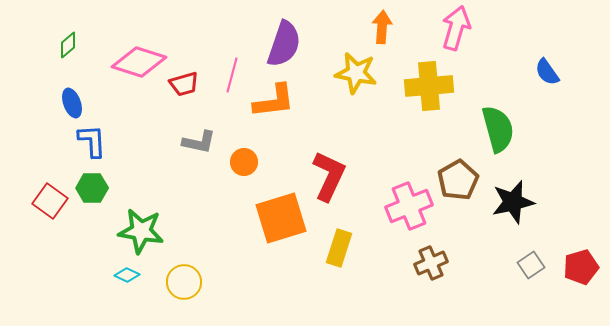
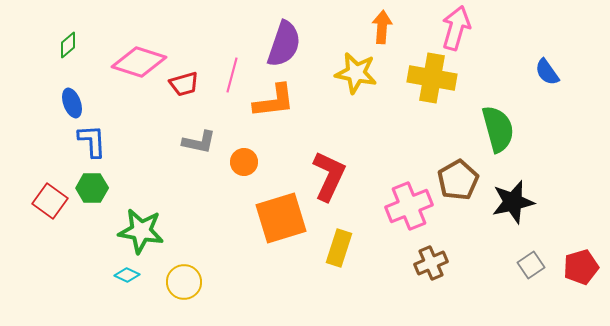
yellow cross: moved 3 px right, 8 px up; rotated 15 degrees clockwise
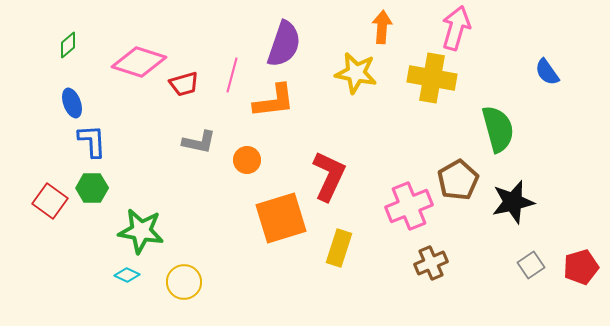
orange circle: moved 3 px right, 2 px up
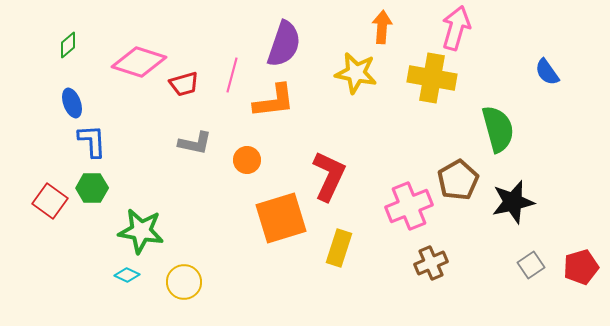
gray L-shape: moved 4 px left, 1 px down
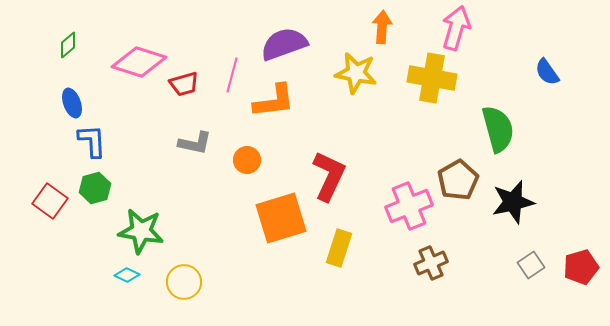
purple semicircle: rotated 129 degrees counterclockwise
green hexagon: moved 3 px right; rotated 16 degrees counterclockwise
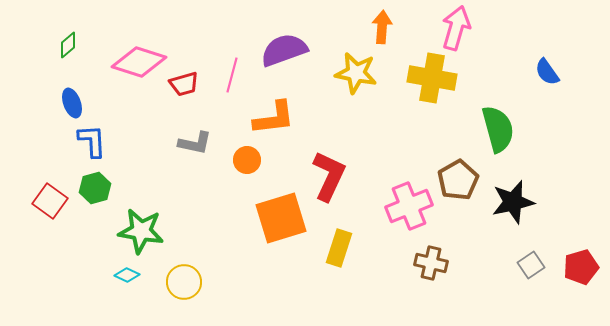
purple semicircle: moved 6 px down
orange L-shape: moved 17 px down
brown cross: rotated 36 degrees clockwise
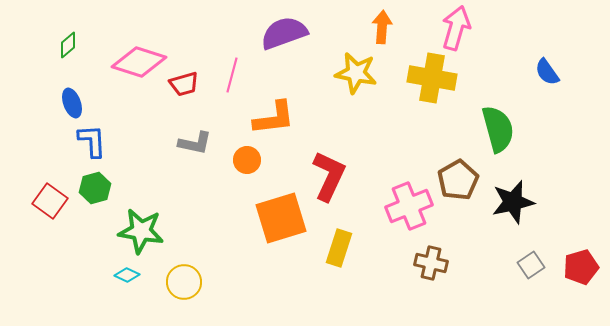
purple semicircle: moved 17 px up
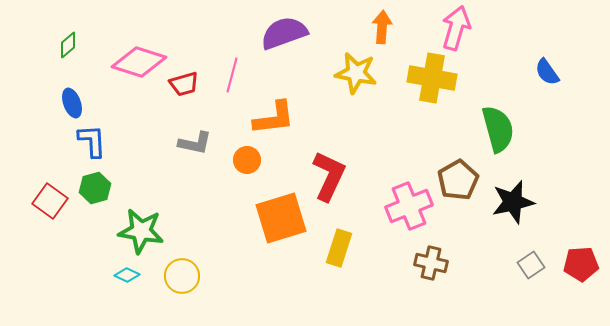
red pentagon: moved 3 px up; rotated 12 degrees clockwise
yellow circle: moved 2 px left, 6 px up
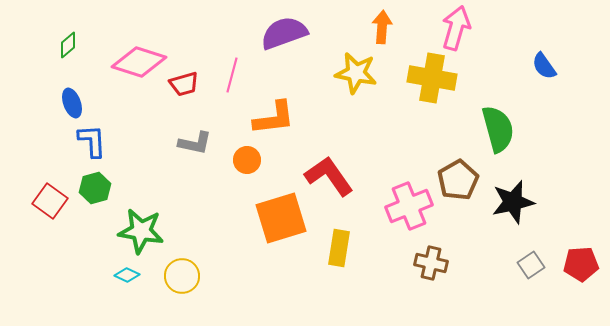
blue semicircle: moved 3 px left, 6 px up
red L-shape: rotated 60 degrees counterclockwise
yellow rectangle: rotated 9 degrees counterclockwise
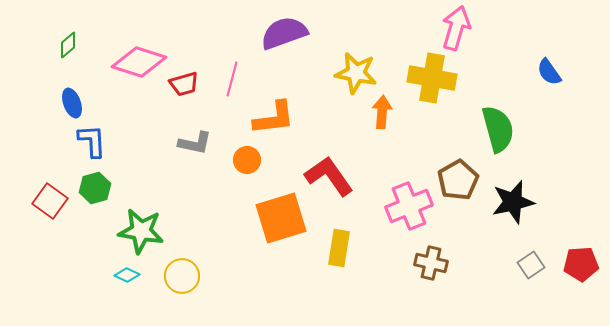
orange arrow: moved 85 px down
blue semicircle: moved 5 px right, 6 px down
pink line: moved 4 px down
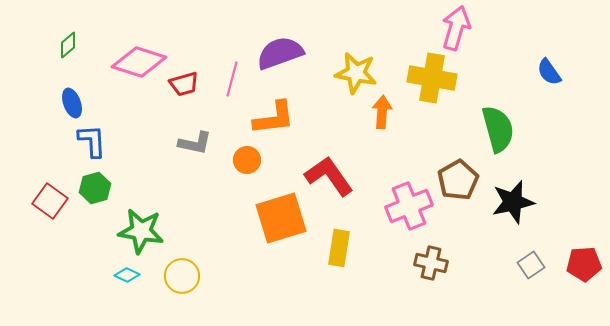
purple semicircle: moved 4 px left, 20 px down
red pentagon: moved 3 px right
